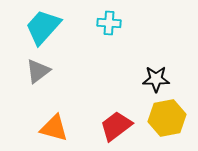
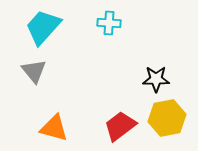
gray triangle: moved 4 px left; rotated 32 degrees counterclockwise
red trapezoid: moved 4 px right
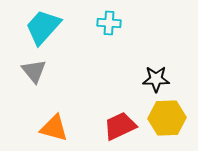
yellow hexagon: rotated 9 degrees clockwise
red trapezoid: rotated 12 degrees clockwise
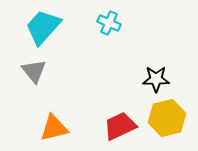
cyan cross: rotated 20 degrees clockwise
yellow hexagon: rotated 12 degrees counterclockwise
orange triangle: rotated 28 degrees counterclockwise
